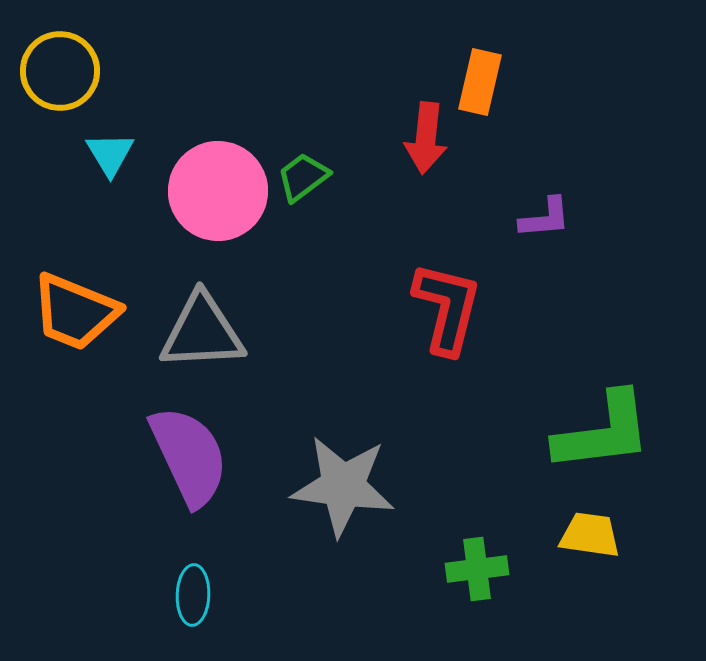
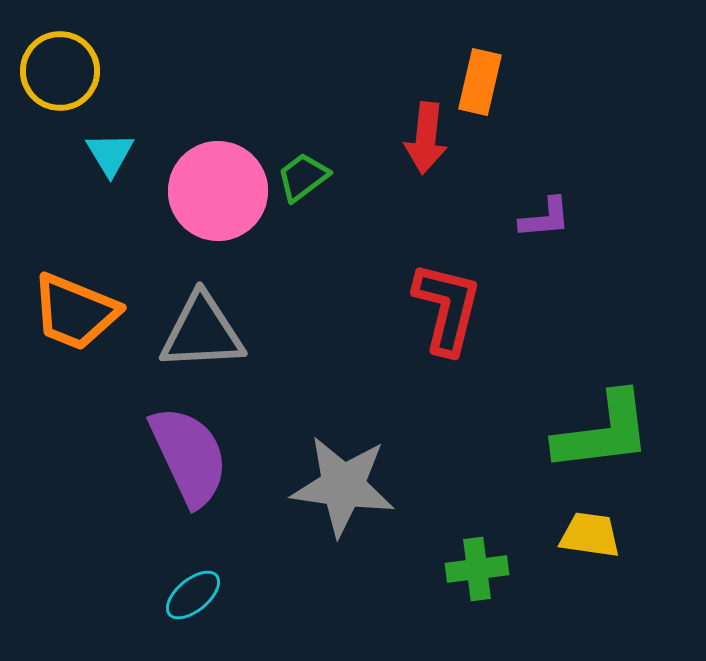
cyan ellipse: rotated 48 degrees clockwise
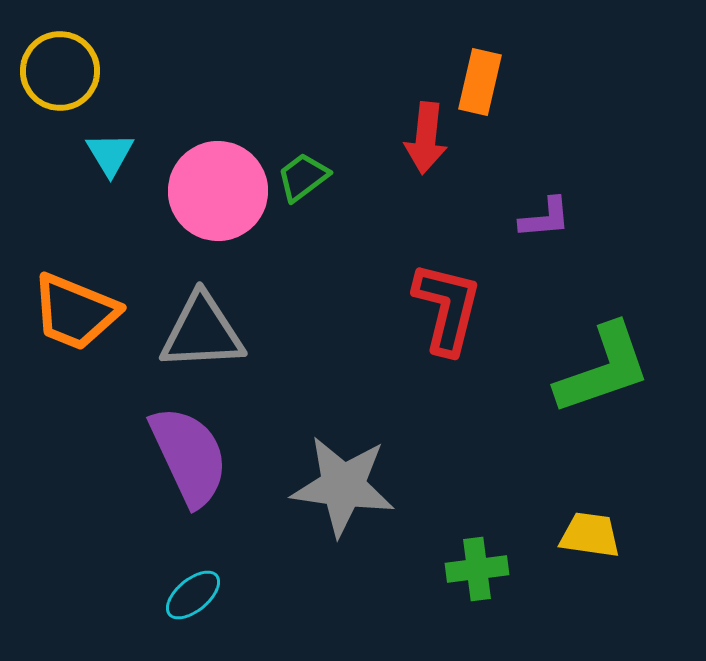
green L-shape: moved 63 px up; rotated 12 degrees counterclockwise
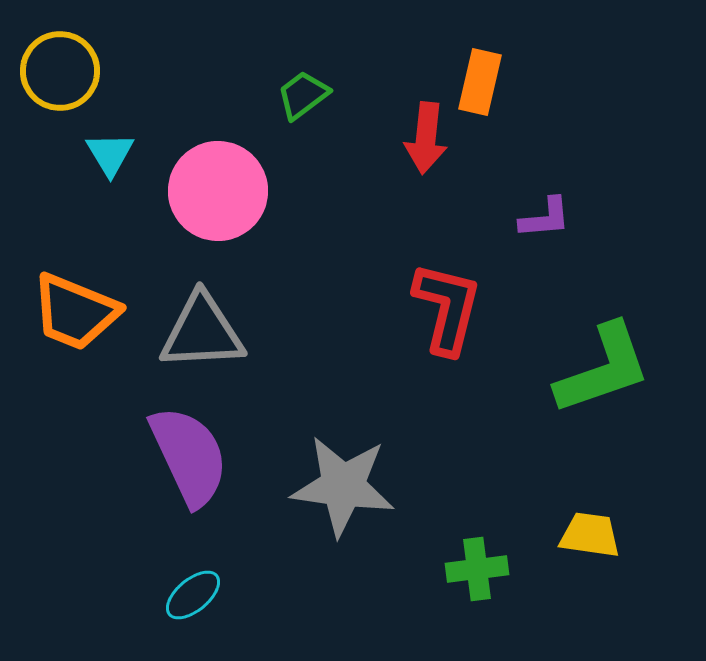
green trapezoid: moved 82 px up
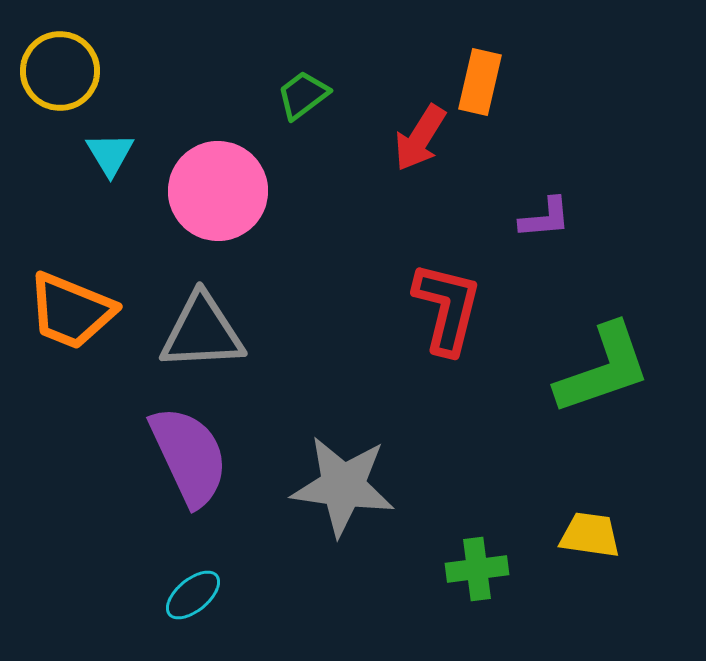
red arrow: moved 6 px left; rotated 26 degrees clockwise
orange trapezoid: moved 4 px left, 1 px up
